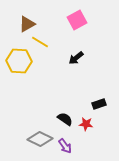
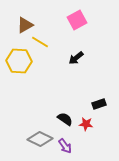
brown triangle: moved 2 px left, 1 px down
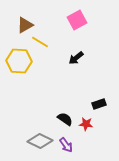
gray diamond: moved 2 px down
purple arrow: moved 1 px right, 1 px up
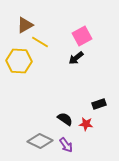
pink square: moved 5 px right, 16 px down
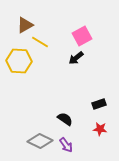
red star: moved 14 px right, 5 px down
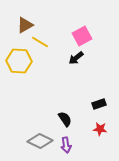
black semicircle: rotated 21 degrees clockwise
purple arrow: rotated 28 degrees clockwise
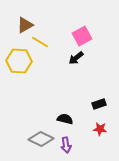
black semicircle: rotated 42 degrees counterclockwise
gray diamond: moved 1 px right, 2 px up
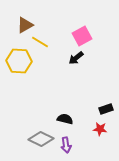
black rectangle: moved 7 px right, 5 px down
